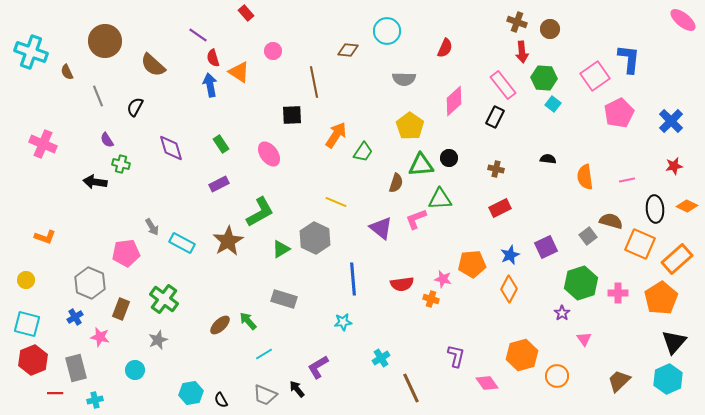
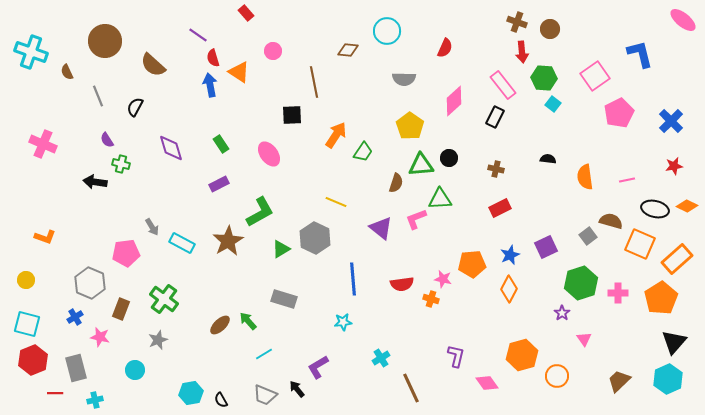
blue L-shape at (629, 59): moved 11 px right, 5 px up; rotated 20 degrees counterclockwise
black ellipse at (655, 209): rotated 72 degrees counterclockwise
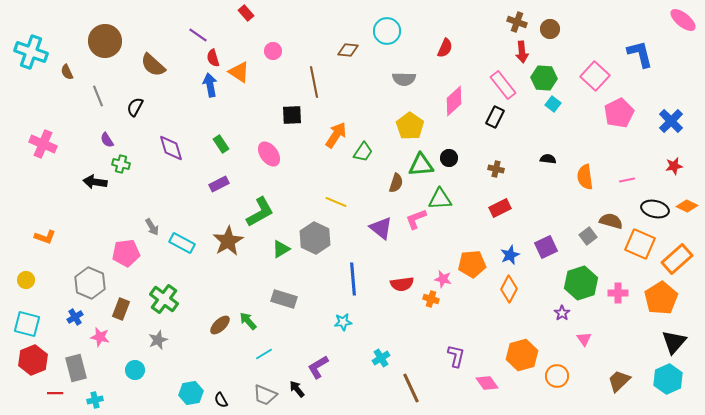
pink square at (595, 76): rotated 12 degrees counterclockwise
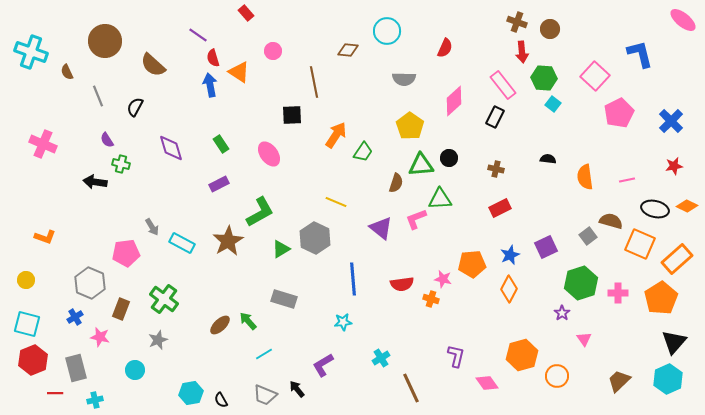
purple L-shape at (318, 367): moved 5 px right, 2 px up
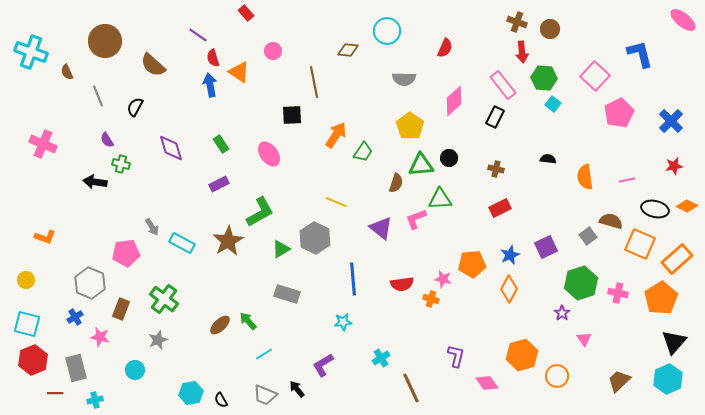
pink cross at (618, 293): rotated 12 degrees clockwise
gray rectangle at (284, 299): moved 3 px right, 5 px up
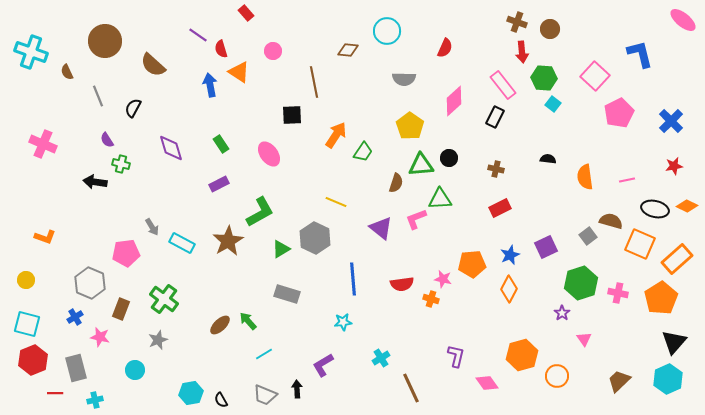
red semicircle at (213, 58): moved 8 px right, 9 px up
black semicircle at (135, 107): moved 2 px left, 1 px down
black arrow at (297, 389): rotated 36 degrees clockwise
